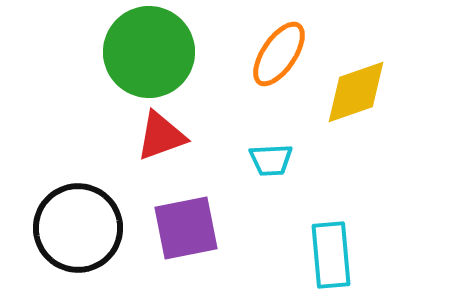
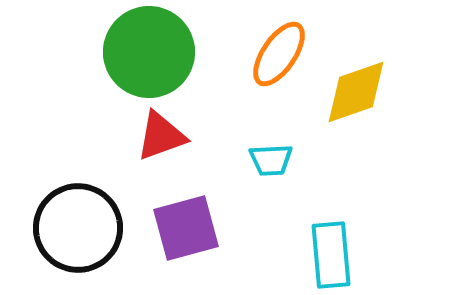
purple square: rotated 4 degrees counterclockwise
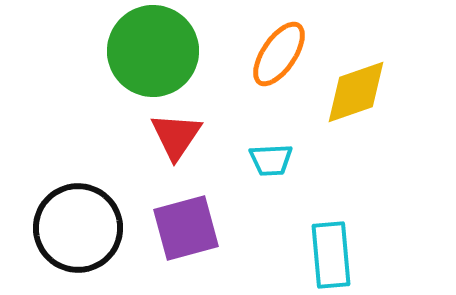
green circle: moved 4 px right, 1 px up
red triangle: moved 15 px right; rotated 36 degrees counterclockwise
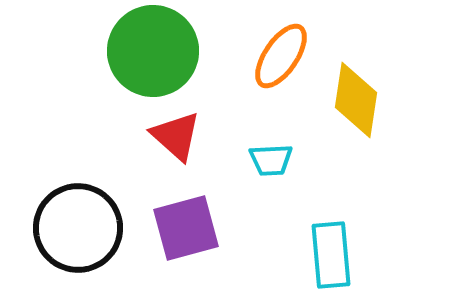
orange ellipse: moved 2 px right, 2 px down
yellow diamond: moved 8 px down; rotated 62 degrees counterclockwise
red triangle: rotated 22 degrees counterclockwise
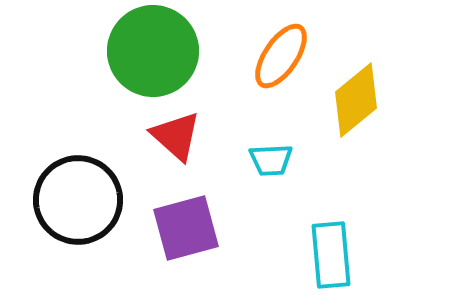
yellow diamond: rotated 42 degrees clockwise
black circle: moved 28 px up
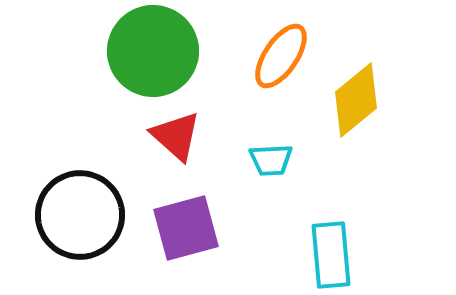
black circle: moved 2 px right, 15 px down
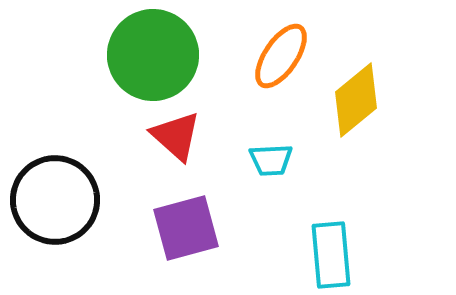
green circle: moved 4 px down
black circle: moved 25 px left, 15 px up
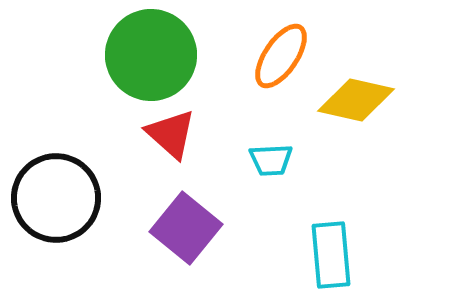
green circle: moved 2 px left
yellow diamond: rotated 52 degrees clockwise
red triangle: moved 5 px left, 2 px up
black circle: moved 1 px right, 2 px up
purple square: rotated 36 degrees counterclockwise
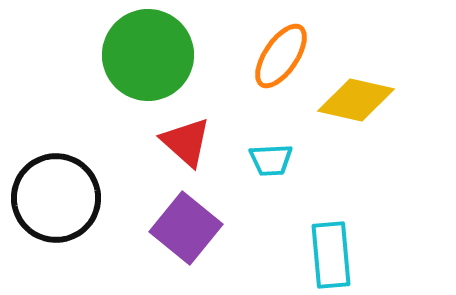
green circle: moved 3 px left
red triangle: moved 15 px right, 8 px down
